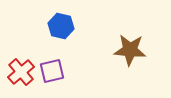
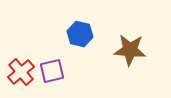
blue hexagon: moved 19 px right, 8 px down
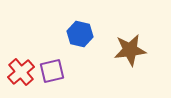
brown star: rotated 12 degrees counterclockwise
